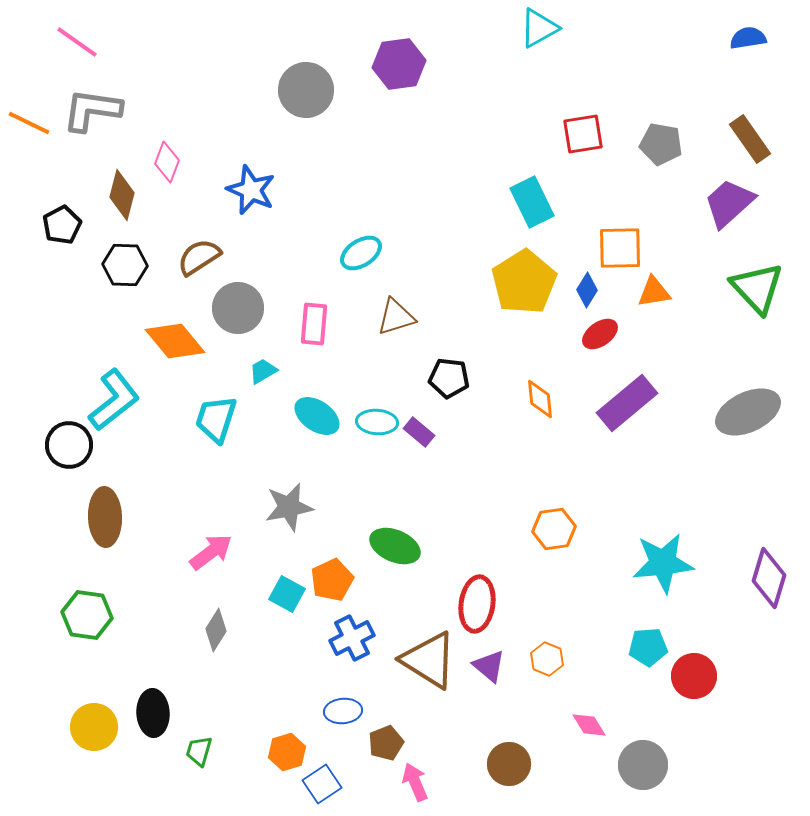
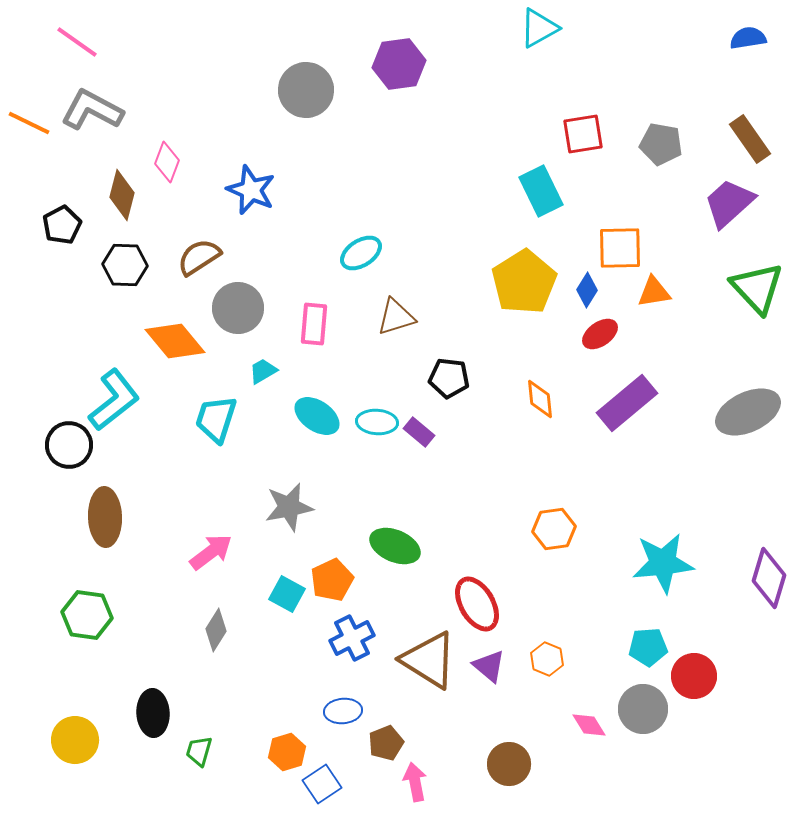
gray L-shape at (92, 110): rotated 20 degrees clockwise
cyan rectangle at (532, 202): moved 9 px right, 11 px up
red ellipse at (477, 604): rotated 38 degrees counterclockwise
yellow circle at (94, 727): moved 19 px left, 13 px down
gray circle at (643, 765): moved 56 px up
pink arrow at (415, 782): rotated 12 degrees clockwise
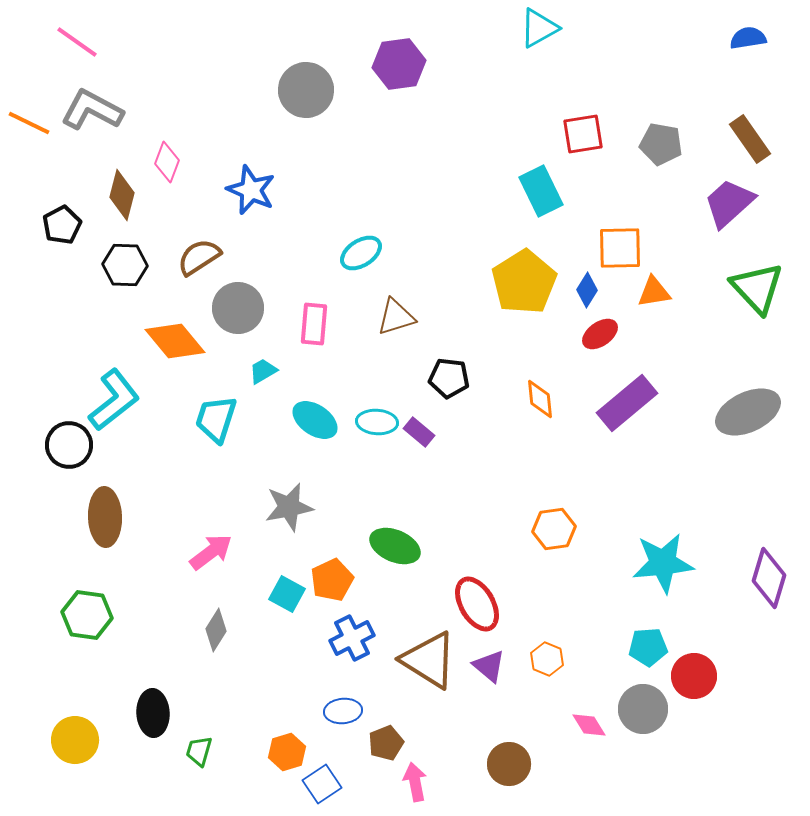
cyan ellipse at (317, 416): moved 2 px left, 4 px down
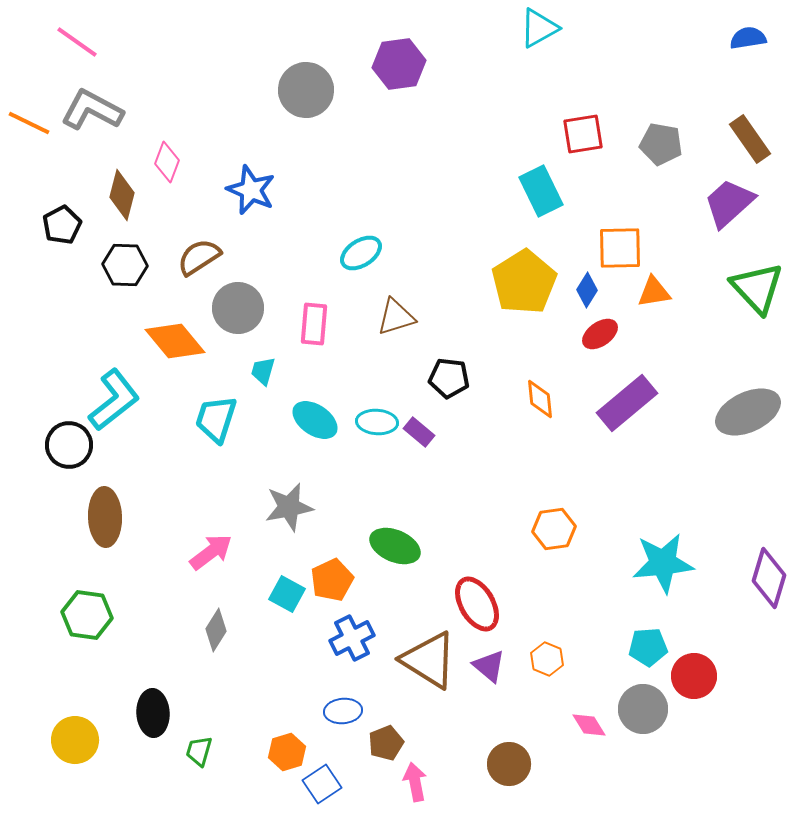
cyan trapezoid at (263, 371): rotated 44 degrees counterclockwise
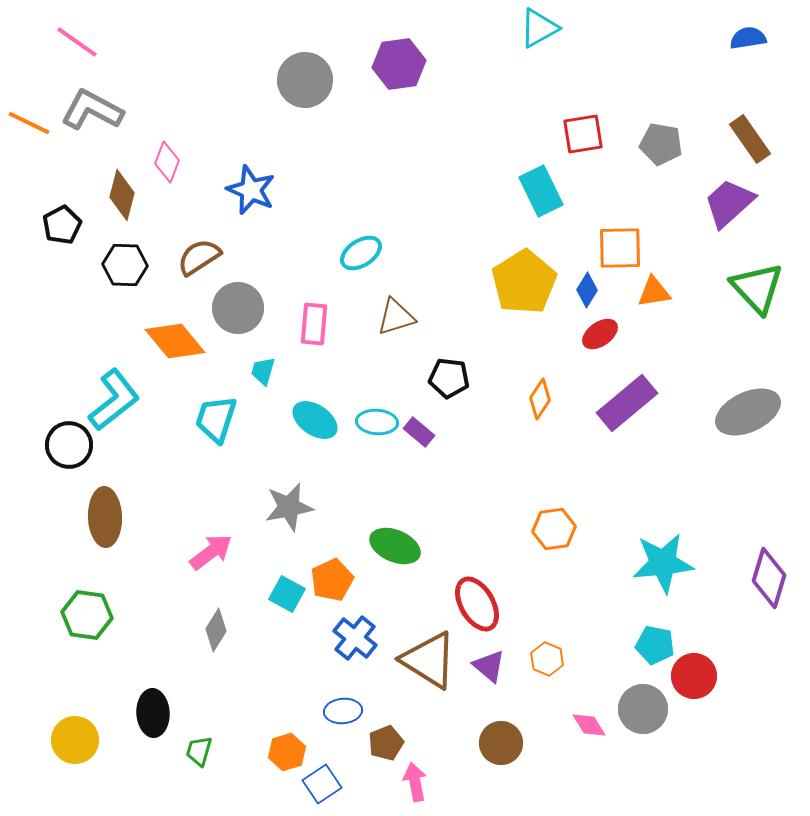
gray circle at (306, 90): moved 1 px left, 10 px up
orange diamond at (540, 399): rotated 39 degrees clockwise
blue cross at (352, 638): moved 3 px right; rotated 24 degrees counterclockwise
cyan pentagon at (648, 647): moved 7 px right, 2 px up; rotated 15 degrees clockwise
brown circle at (509, 764): moved 8 px left, 21 px up
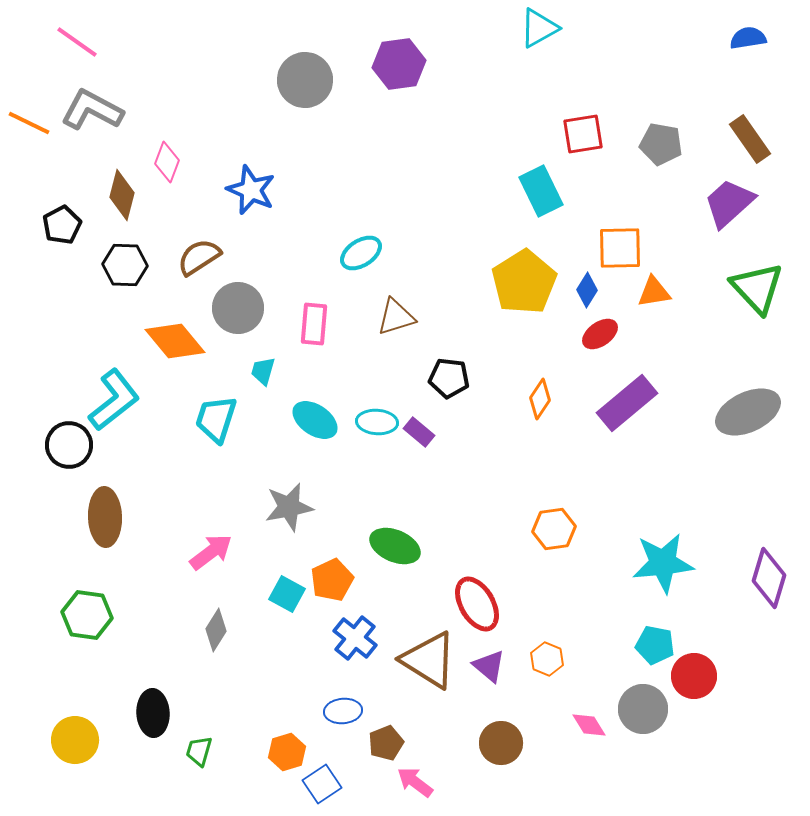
pink arrow at (415, 782): rotated 42 degrees counterclockwise
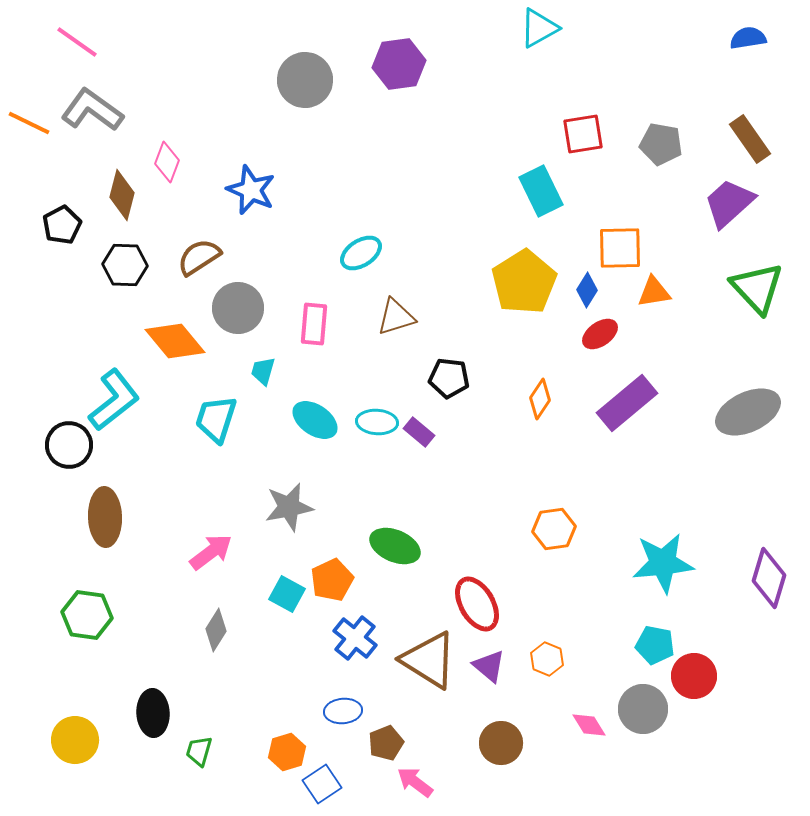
gray L-shape at (92, 110): rotated 8 degrees clockwise
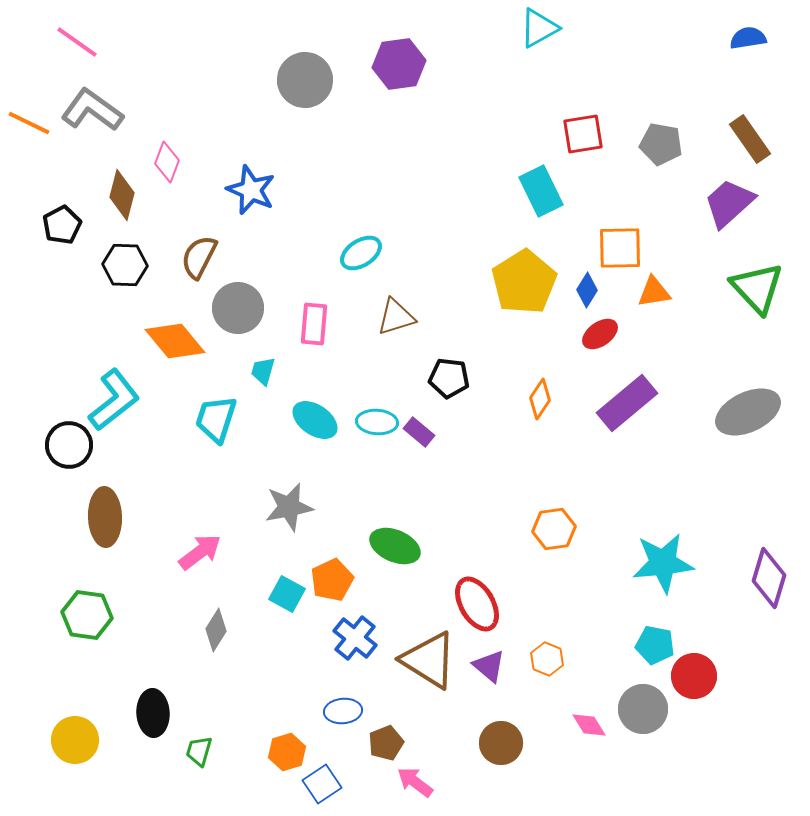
brown semicircle at (199, 257): rotated 30 degrees counterclockwise
pink arrow at (211, 552): moved 11 px left
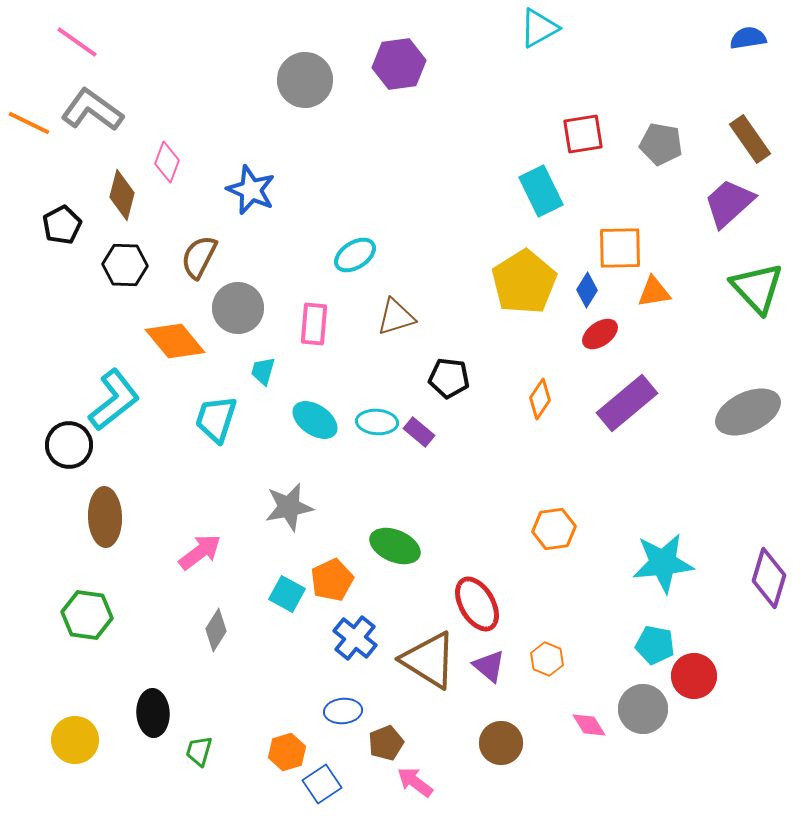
cyan ellipse at (361, 253): moved 6 px left, 2 px down
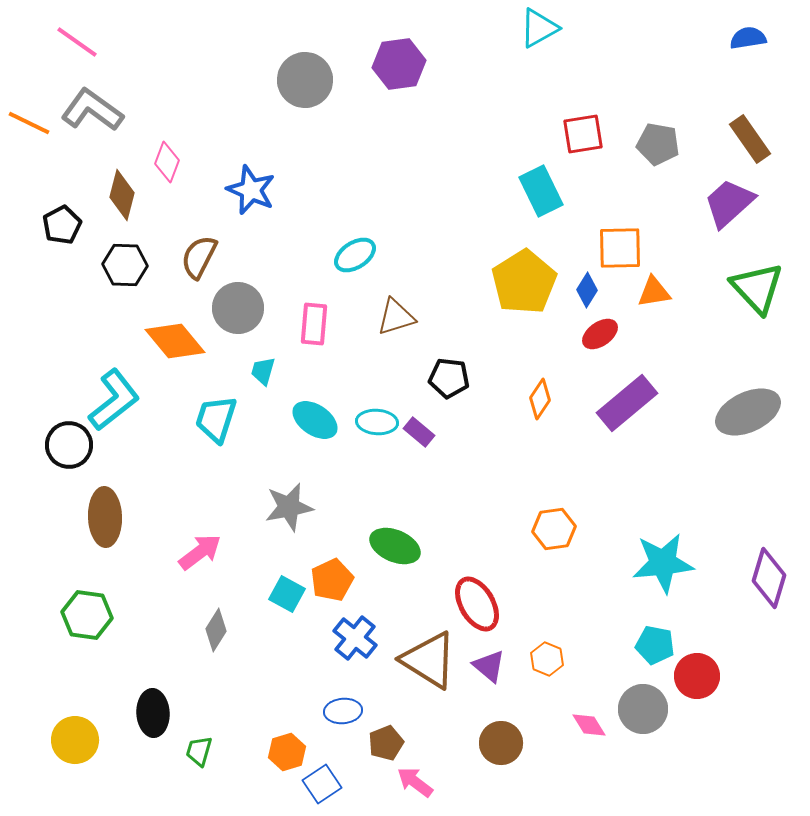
gray pentagon at (661, 144): moved 3 px left
red circle at (694, 676): moved 3 px right
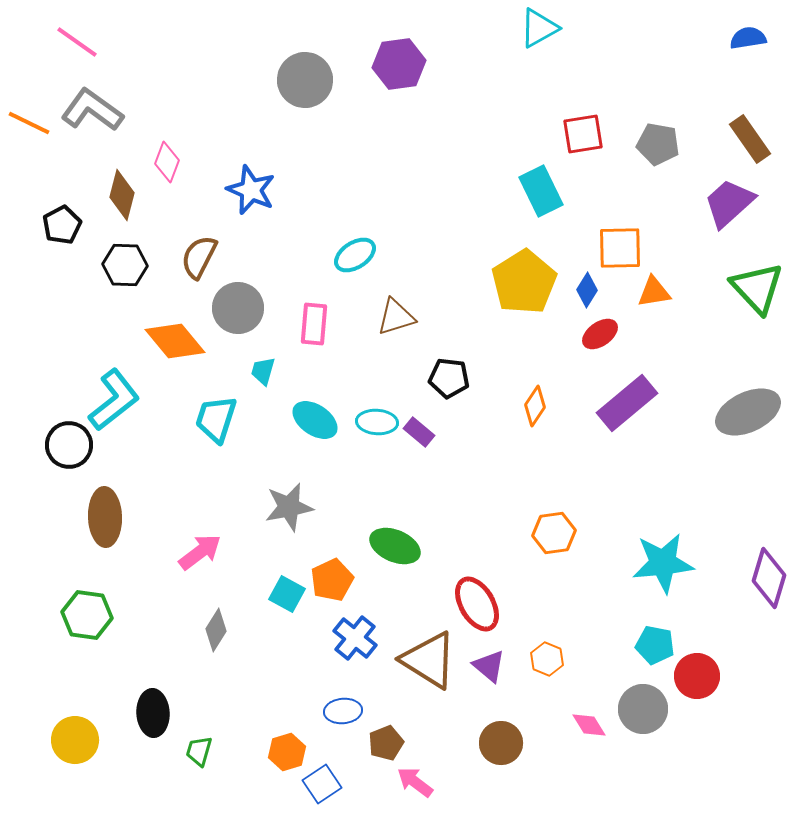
orange diamond at (540, 399): moved 5 px left, 7 px down
orange hexagon at (554, 529): moved 4 px down
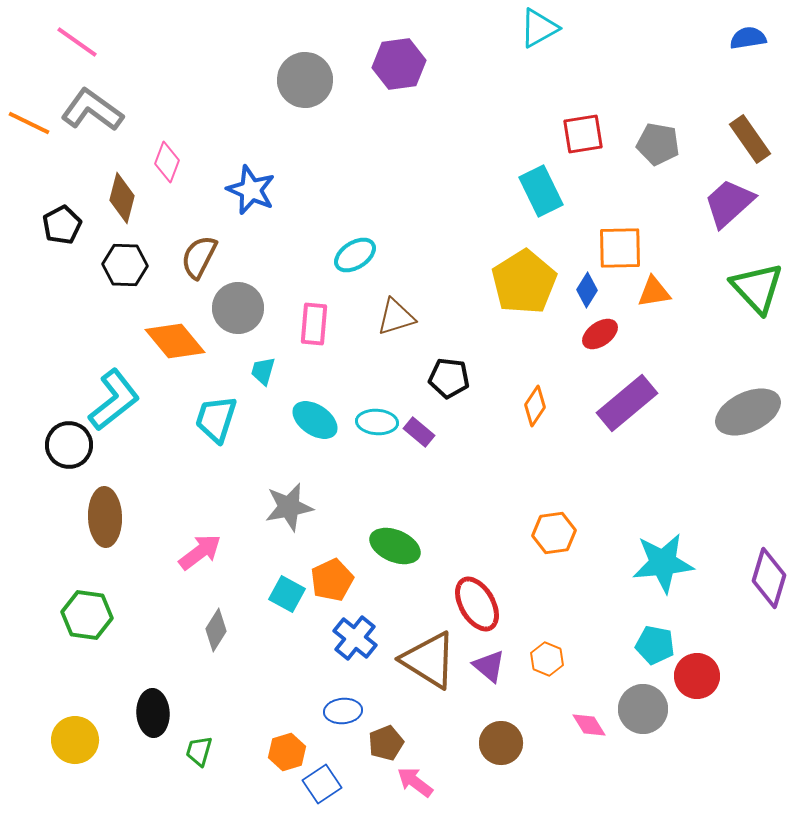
brown diamond at (122, 195): moved 3 px down
